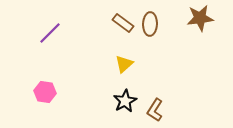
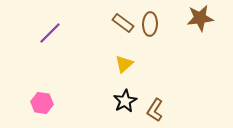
pink hexagon: moved 3 px left, 11 px down
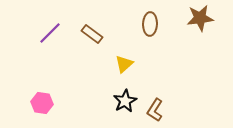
brown rectangle: moved 31 px left, 11 px down
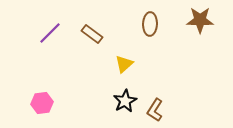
brown star: moved 2 px down; rotated 8 degrees clockwise
pink hexagon: rotated 15 degrees counterclockwise
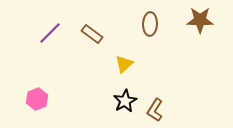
pink hexagon: moved 5 px left, 4 px up; rotated 15 degrees counterclockwise
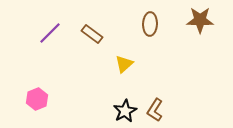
black star: moved 10 px down
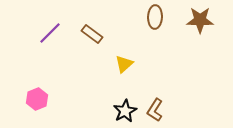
brown ellipse: moved 5 px right, 7 px up
